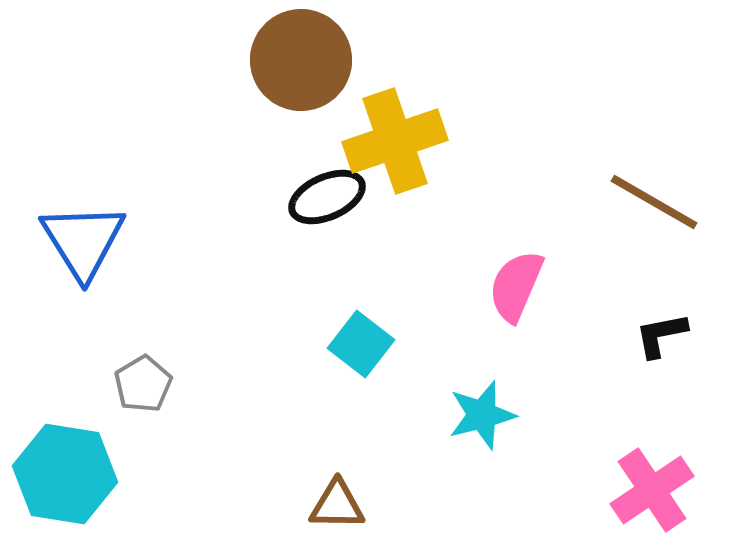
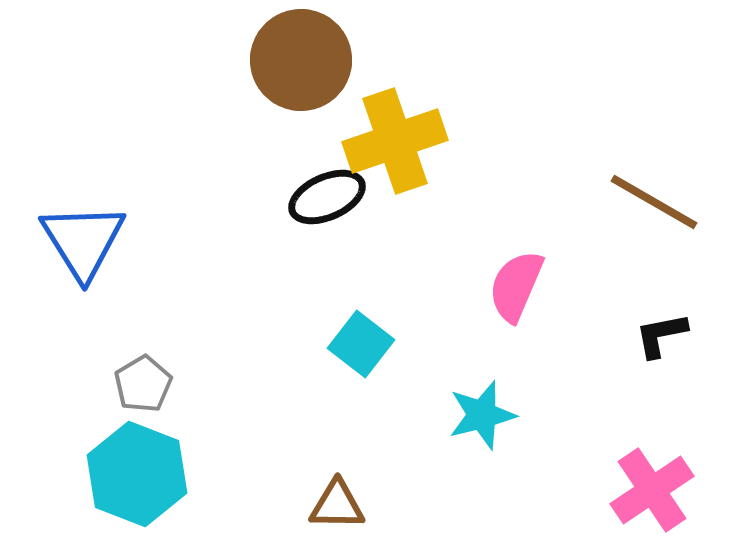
cyan hexagon: moved 72 px right; rotated 12 degrees clockwise
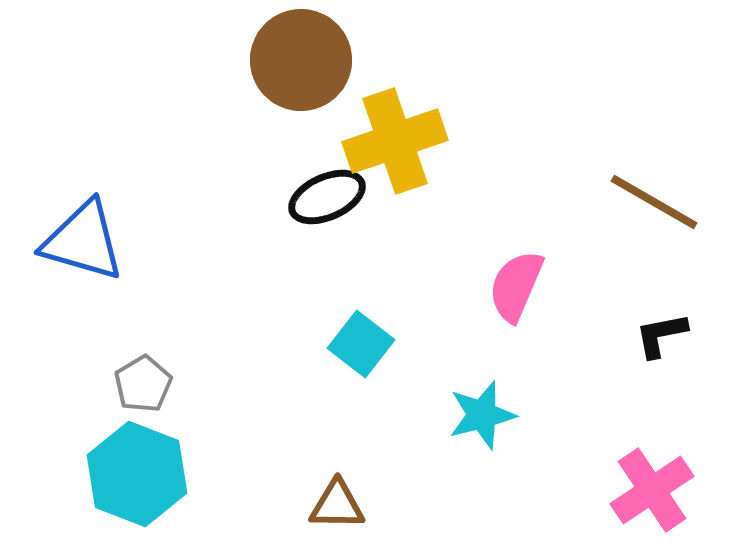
blue triangle: rotated 42 degrees counterclockwise
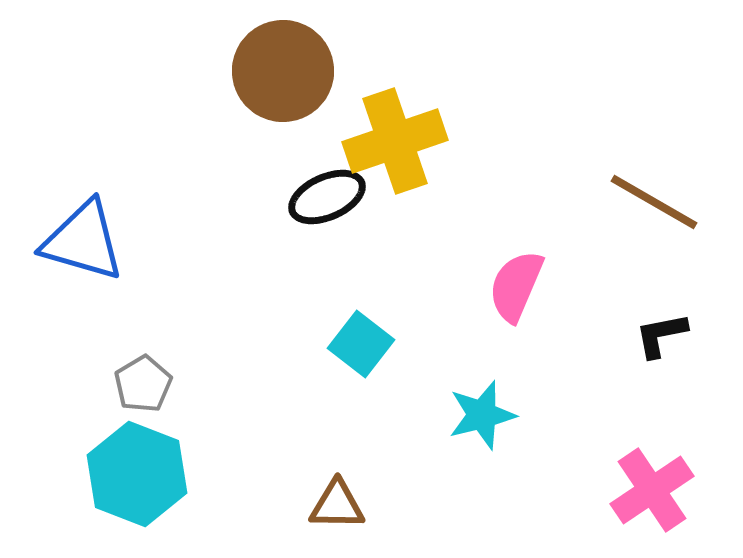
brown circle: moved 18 px left, 11 px down
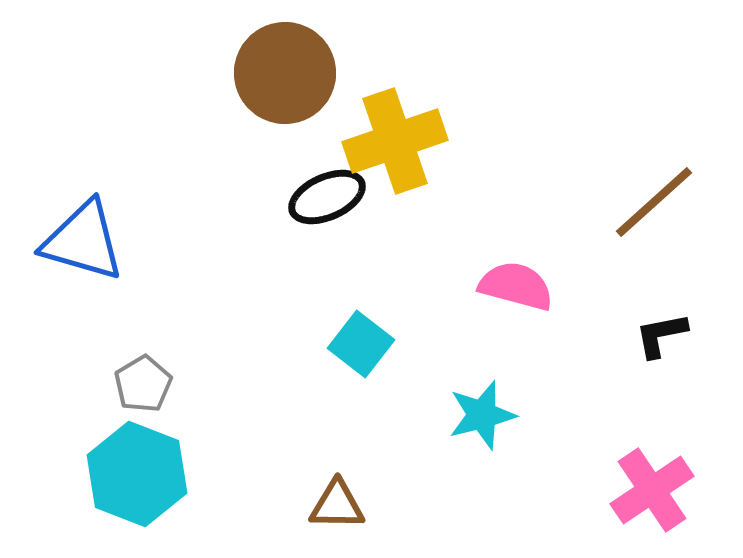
brown circle: moved 2 px right, 2 px down
brown line: rotated 72 degrees counterclockwise
pink semicircle: rotated 82 degrees clockwise
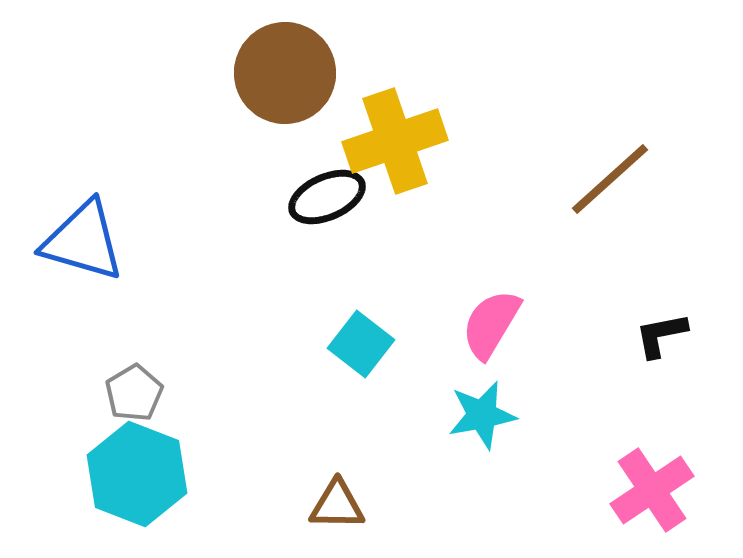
brown line: moved 44 px left, 23 px up
pink semicircle: moved 25 px left, 38 px down; rotated 74 degrees counterclockwise
gray pentagon: moved 9 px left, 9 px down
cyan star: rotated 4 degrees clockwise
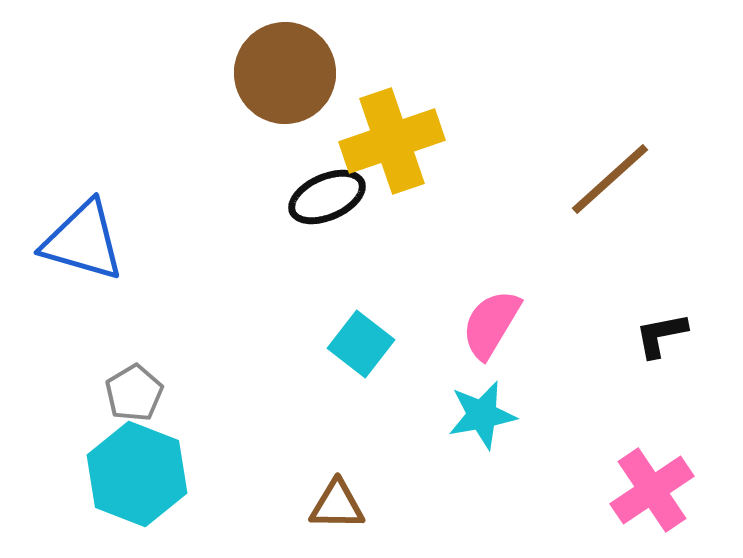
yellow cross: moved 3 px left
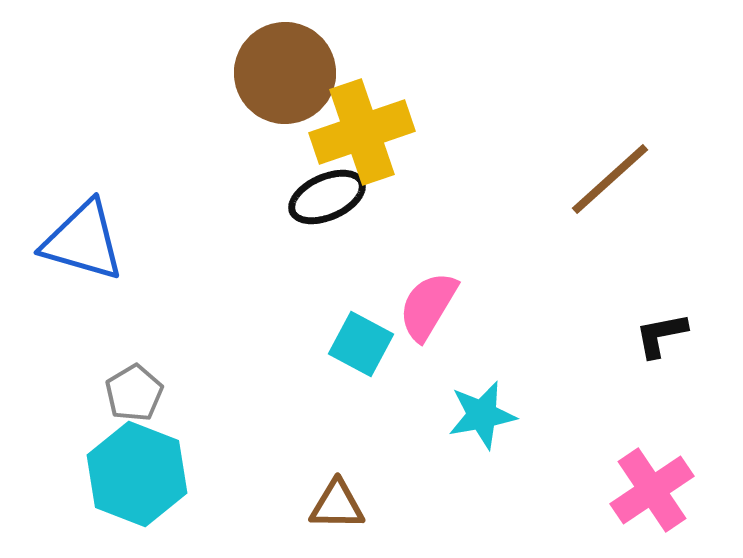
yellow cross: moved 30 px left, 9 px up
pink semicircle: moved 63 px left, 18 px up
cyan square: rotated 10 degrees counterclockwise
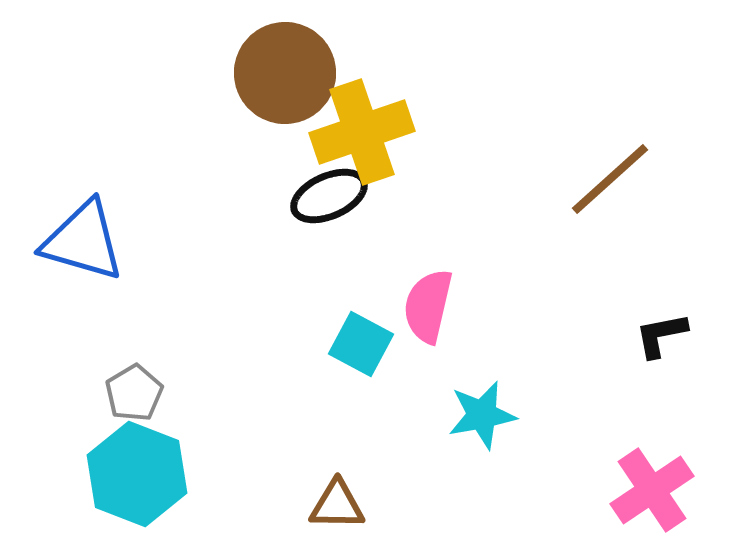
black ellipse: moved 2 px right, 1 px up
pink semicircle: rotated 18 degrees counterclockwise
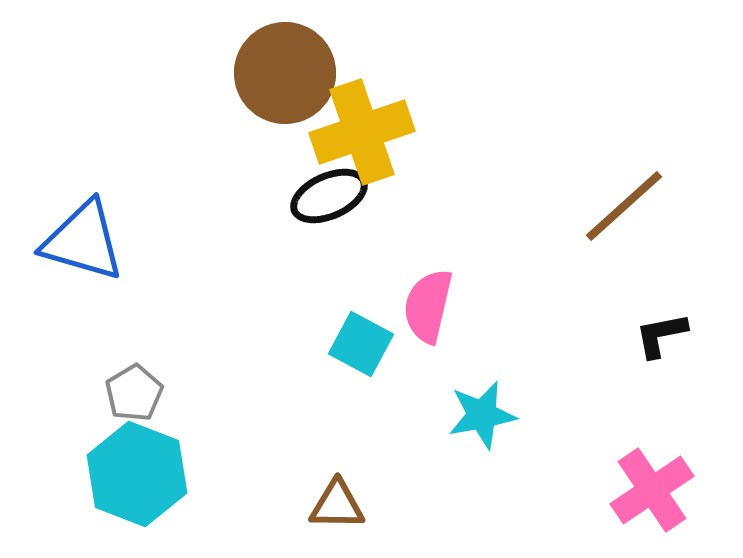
brown line: moved 14 px right, 27 px down
